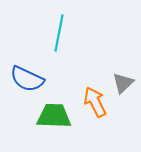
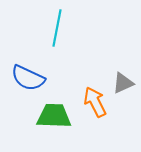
cyan line: moved 2 px left, 5 px up
blue semicircle: moved 1 px right, 1 px up
gray triangle: rotated 20 degrees clockwise
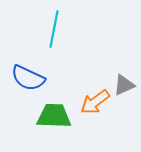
cyan line: moved 3 px left, 1 px down
gray triangle: moved 1 px right, 2 px down
orange arrow: rotated 100 degrees counterclockwise
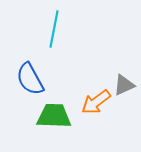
blue semicircle: moved 2 px right, 1 px down; rotated 36 degrees clockwise
orange arrow: moved 1 px right
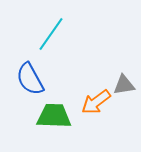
cyan line: moved 3 px left, 5 px down; rotated 24 degrees clockwise
gray triangle: rotated 15 degrees clockwise
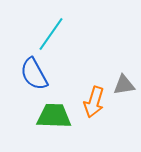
blue semicircle: moved 4 px right, 5 px up
orange arrow: moved 2 px left; rotated 36 degrees counterclockwise
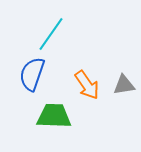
blue semicircle: moved 2 px left; rotated 48 degrees clockwise
orange arrow: moved 7 px left, 17 px up; rotated 52 degrees counterclockwise
